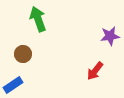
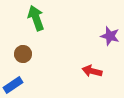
green arrow: moved 2 px left, 1 px up
purple star: rotated 24 degrees clockwise
red arrow: moved 3 px left; rotated 66 degrees clockwise
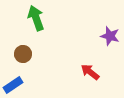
red arrow: moved 2 px left, 1 px down; rotated 24 degrees clockwise
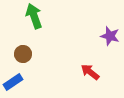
green arrow: moved 2 px left, 2 px up
blue rectangle: moved 3 px up
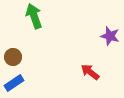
brown circle: moved 10 px left, 3 px down
blue rectangle: moved 1 px right, 1 px down
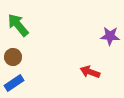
green arrow: moved 16 px left, 9 px down; rotated 20 degrees counterclockwise
purple star: rotated 12 degrees counterclockwise
red arrow: rotated 18 degrees counterclockwise
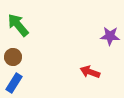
blue rectangle: rotated 24 degrees counterclockwise
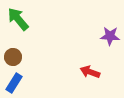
green arrow: moved 6 px up
